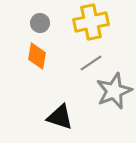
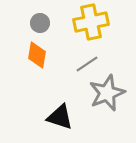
orange diamond: moved 1 px up
gray line: moved 4 px left, 1 px down
gray star: moved 7 px left, 2 px down
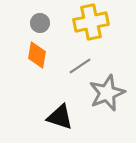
gray line: moved 7 px left, 2 px down
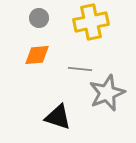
gray circle: moved 1 px left, 5 px up
orange diamond: rotated 76 degrees clockwise
gray line: moved 3 px down; rotated 40 degrees clockwise
black triangle: moved 2 px left
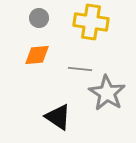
yellow cross: rotated 20 degrees clockwise
gray star: rotated 18 degrees counterclockwise
black triangle: rotated 16 degrees clockwise
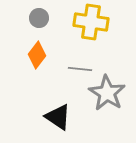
orange diamond: rotated 48 degrees counterclockwise
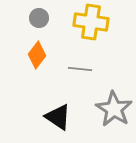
gray star: moved 7 px right, 16 px down
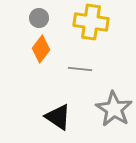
orange diamond: moved 4 px right, 6 px up
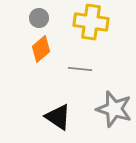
orange diamond: rotated 12 degrees clockwise
gray star: rotated 15 degrees counterclockwise
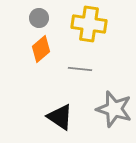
yellow cross: moved 2 px left, 2 px down
black triangle: moved 2 px right
